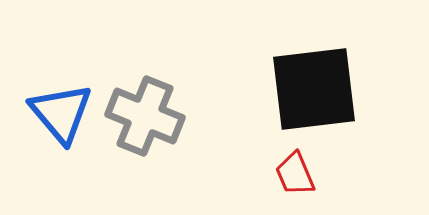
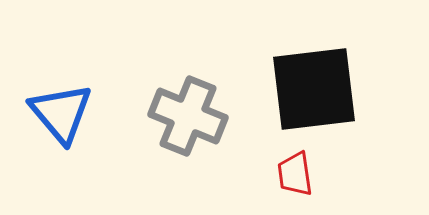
gray cross: moved 43 px right
red trapezoid: rotated 15 degrees clockwise
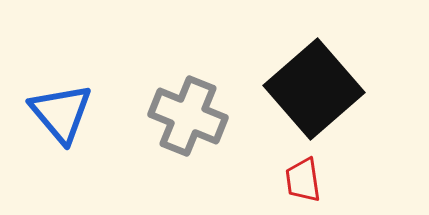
black square: rotated 34 degrees counterclockwise
red trapezoid: moved 8 px right, 6 px down
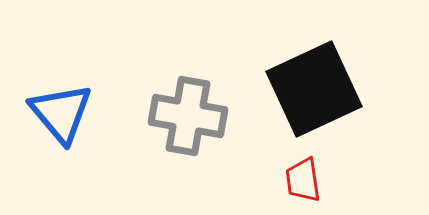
black square: rotated 16 degrees clockwise
gray cross: rotated 12 degrees counterclockwise
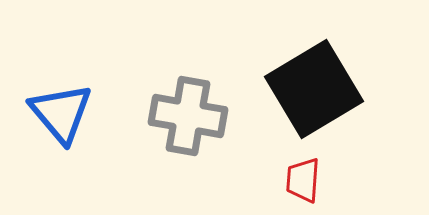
black square: rotated 6 degrees counterclockwise
red trapezoid: rotated 12 degrees clockwise
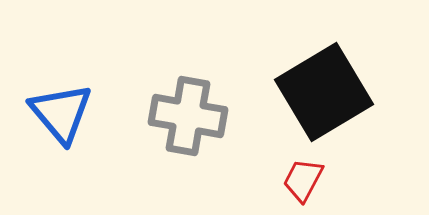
black square: moved 10 px right, 3 px down
red trapezoid: rotated 24 degrees clockwise
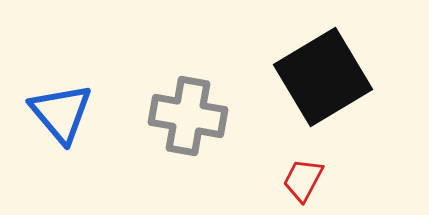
black square: moved 1 px left, 15 px up
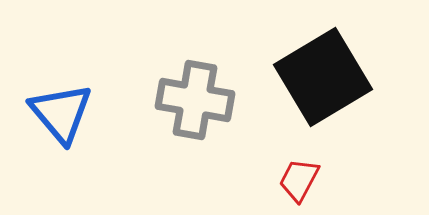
gray cross: moved 7 px right, 16 px up
red trapezoid: moved 4 px left
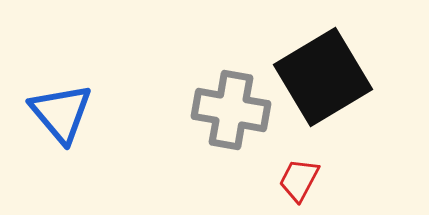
gray cross: moved 36 px right, 10 px down
